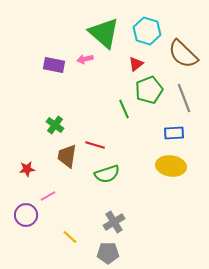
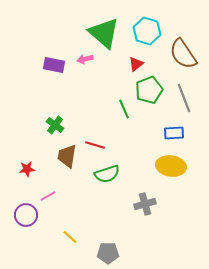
brown semicircle: rotated 12 degrees clockwise
gray cross: moved 31 px right, 18 px up; rotated 15 degrees clockwise
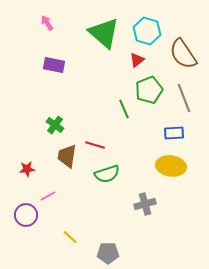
pink arrow: moved 38 px left, 36 px up; rotated 70 degrees clockwise
red triangle: moved 1 px right, 4 px up
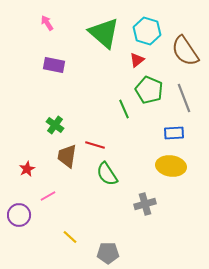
brown semicircle: moved 2 px right, 3 px up
green pentagon: rotated 28 degrees counterclockwise
red star: rotated 21 degrees counterclockwise
green semicircle: rotated 75 degrees clockwise
purple circle: moved 7 px left
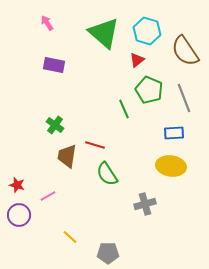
red star: moved 10 px left, 16 px down; rotated 28 degrees counterclockwise
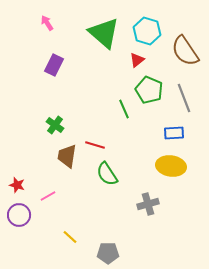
purple rectangle: rotated 75 degrees counterclockwise
gray cross: moved 3 px right
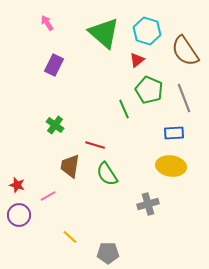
brown trapezoid: moved 3 px right, 10 px down
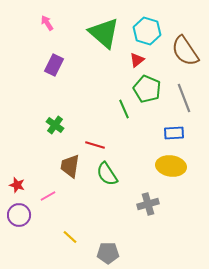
green pentagon: moved 2 px left, 1 px up
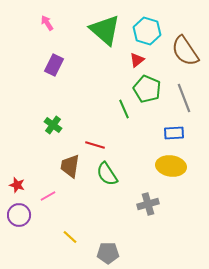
green triangle: moved 1 px right, 3 px up
green cross: moved 2 px left
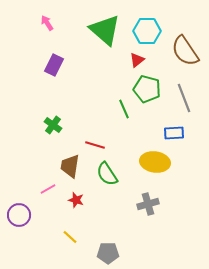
cyan hexagon: rotated 16 degrees counterclockwise
green pentagon: rotated 8 degrees counterclockwise
yellow ellipse: moved 16 px left, 4 px up
red star: moved 59 px right, 15 px down
pink line: moved 7 px up
